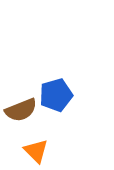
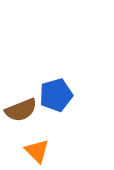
orange triangle: moved 1 px right
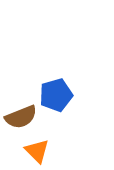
brown semicircle: moved 7 px down
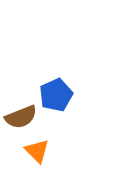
blue pentagon: rotated 8 degrees counterclockwise
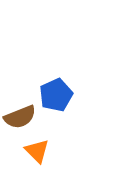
brown semicircle: moved 1 px left
